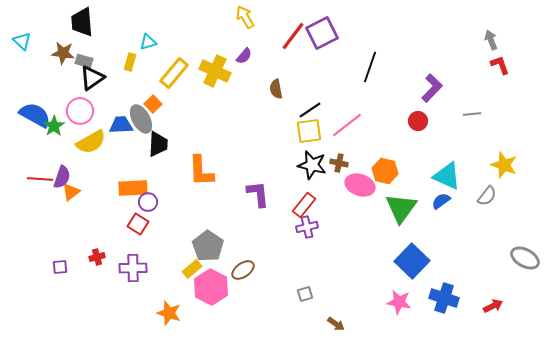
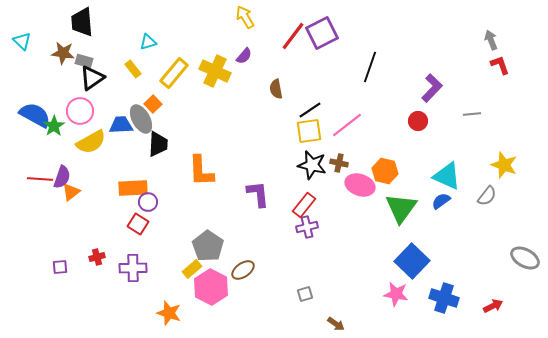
yellow rectangle at (130, 62): moved 3 px right, 7 px down; rotated 54 degrees counterclockwise
pink star at (399, 302): moved 3 px left, 8 px up
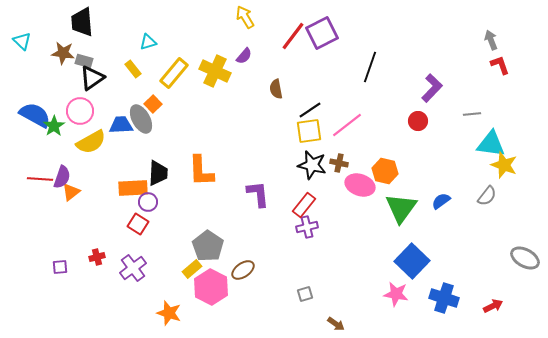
black trapezoid at (158, 144): moved 29 px down
cyan triangle at (447, 176): moved 44 px right, 32 px up; rotated 16 degrees counterclockwise
purple cross at (133, 268): rotated 36 degrees counterclockwise
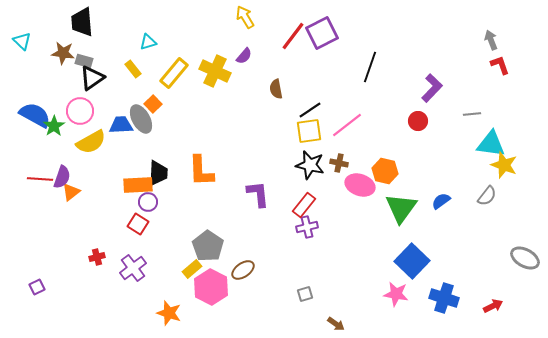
black star at (312, 165): moved 2 px left
orange rectangle at (133, 188): moved 5 px right, 3 px up
purple square at (60, 267): moved 23 px left, 20 px down; rotated 21 degrees counterclockwise
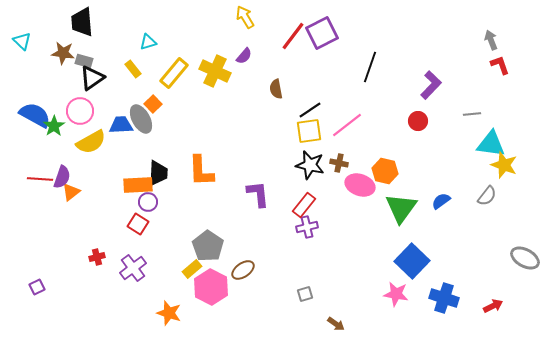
purple L-shape at (432, 88): moved 1 px left, 3 px up
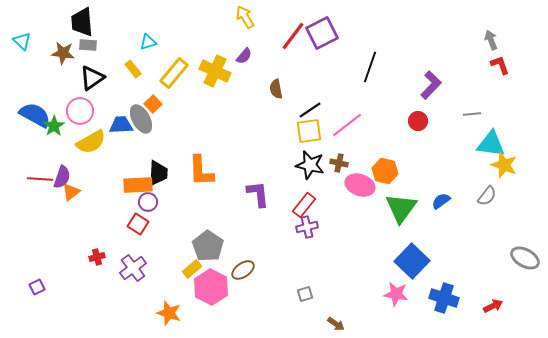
gray rectangle at (84, 61): moved 4 px right, 16 px up; rotated 12 degrees counterclockwise
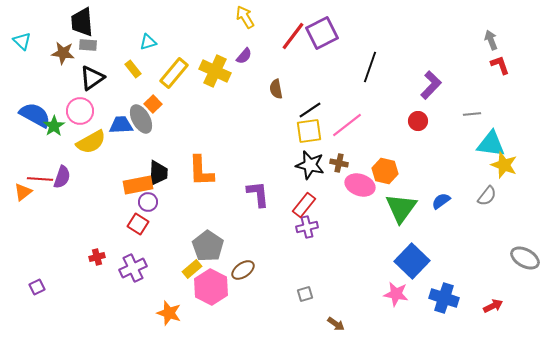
orange rectangle at (138, 185): rotated 8 degrees counterclockwise
orange triangle at (71, 192): moved 48 px left
purple cross at (133, 268): rotated 12 degrees clockwise
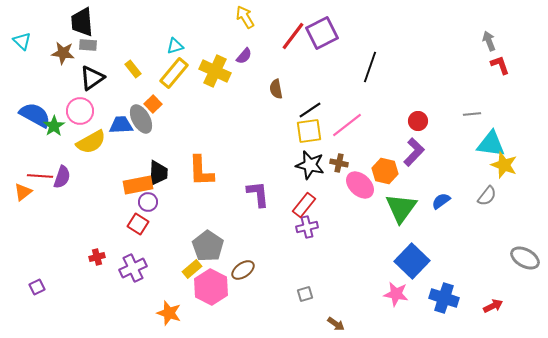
gray arrow at (491, 40): moved 2 px left, 1 px down
cyan triangle at (148, 42): moved 27 px right, 4 px down
purple L-shape at (431, 85): moved 17 px left, 67 px down
red line at (40, 179): moved 3 px up
pink ellipse at (360, 185): rotated 24 degrees clockwise
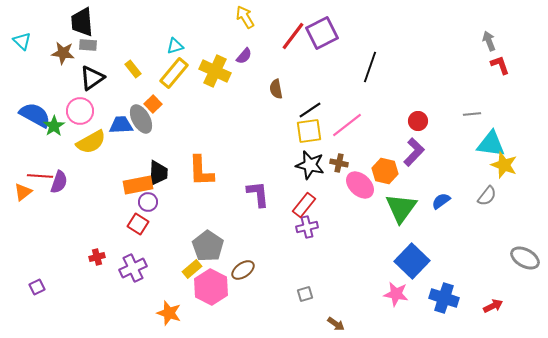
purple semicircle at (62, 177): moved 3 px left, 5 px down
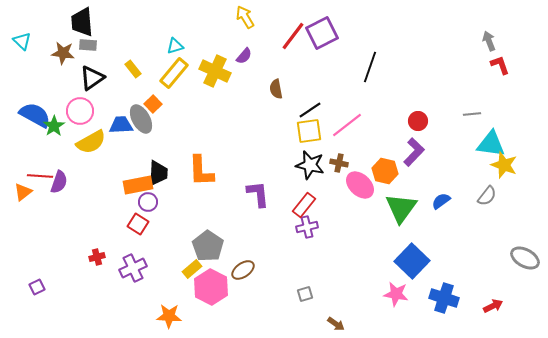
orange star at (169, 313): moved 3 px down; rotated 15 degrees counterclockwise
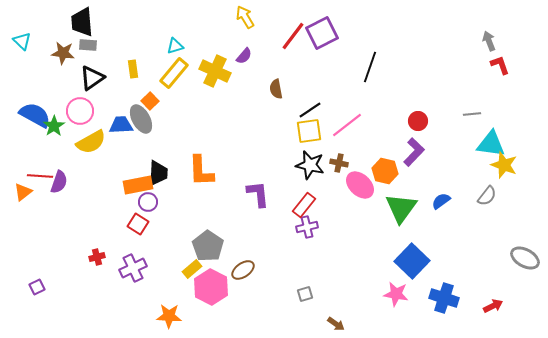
yellow rectangle at (133, 69): rotated 30 degrees clockwise
orange square at (153, 104): moved 3 px left, 3 px up
